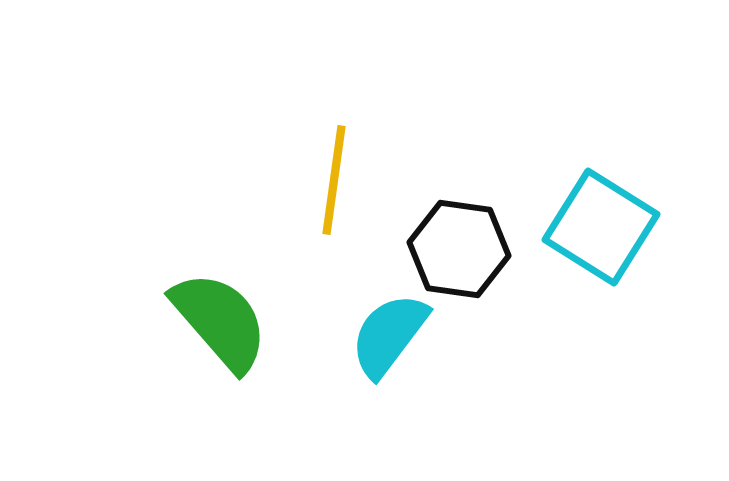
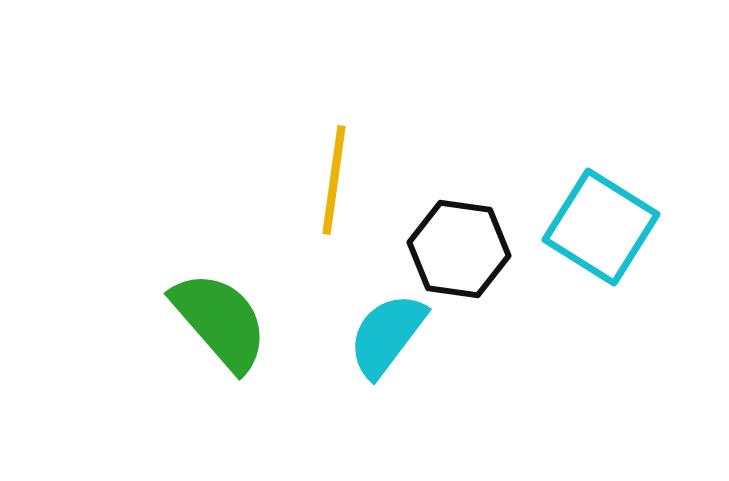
cyan semicircle: moved 2 px left
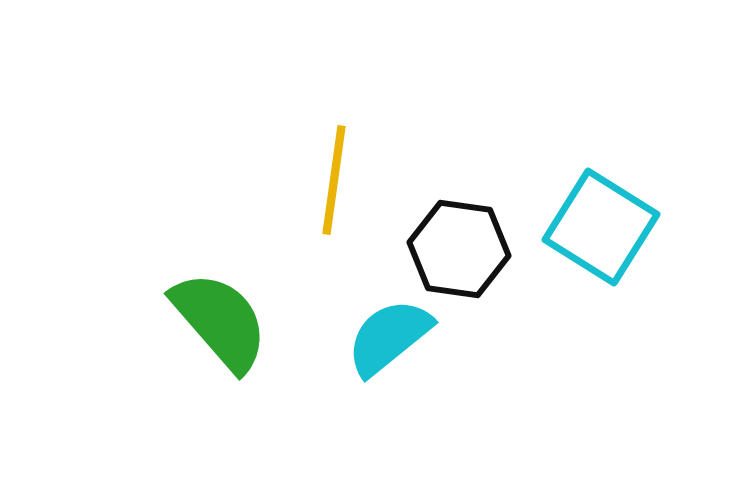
cyan semicircle: moved 2 px right, 2 px down; rotated 14 degrees clockwise
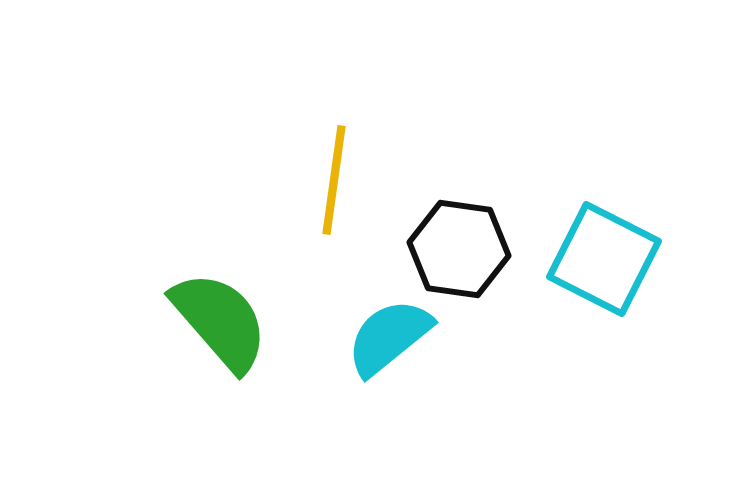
cyan square: moved 3 px right, 32 px down; rotated 5 degrees counterclockwise
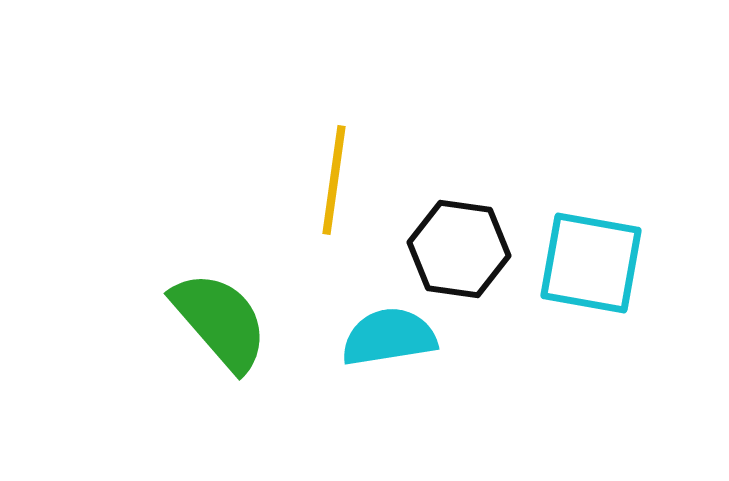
cyan square: moved 13 px left, 4 px down; rotated 17 degrees counterclockwise
cyan semicircle: rotated 30 degrees clockwise
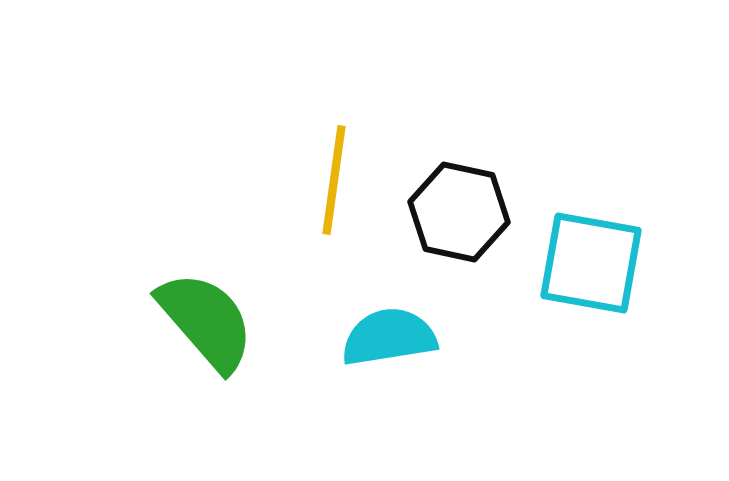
black hexagon: moved 37 px up; rotated 4 degrees clockwise
green semicircle: moved 14 px left
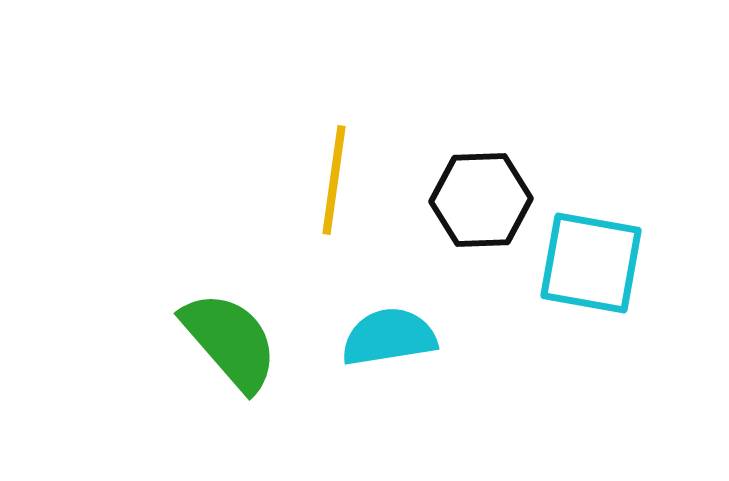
black hexagon: moved 22 px right, 12 px up; rotated 14 degrees counterclockwise
green semicircle: moved 24 px right, 20 px down
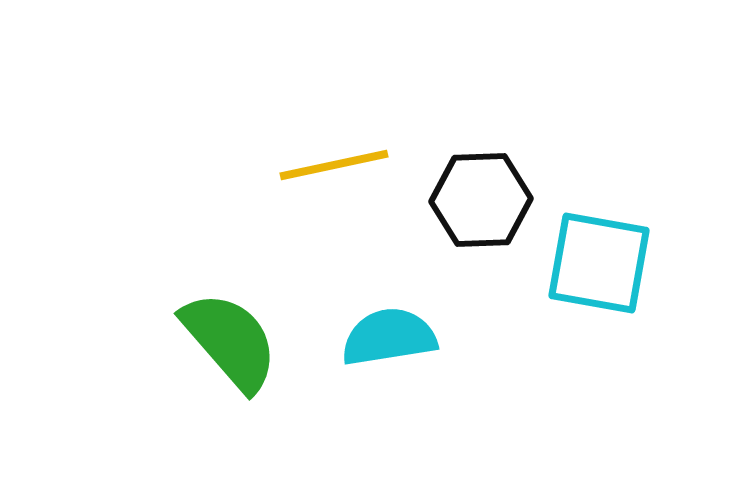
yellow line: moved 15 px up; rotated 70 degrees clockwise
cyan square: moved 8 px right
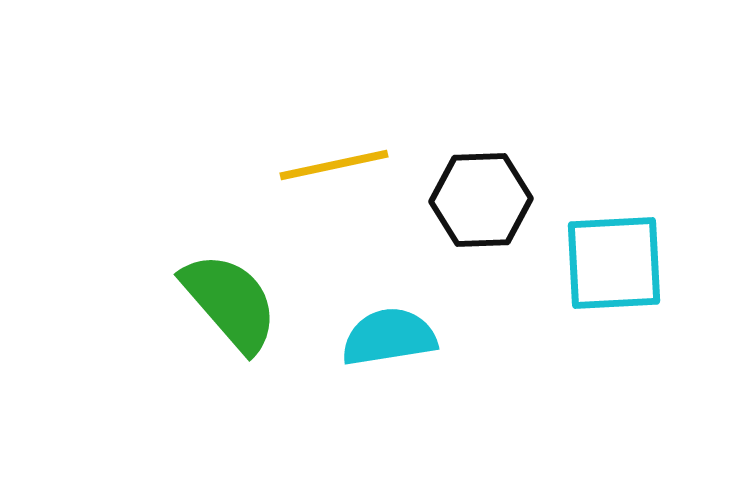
cyan square: moved 15 px right; rotated 13 degrees counterclockwise
green semicircle: moved 39 px up
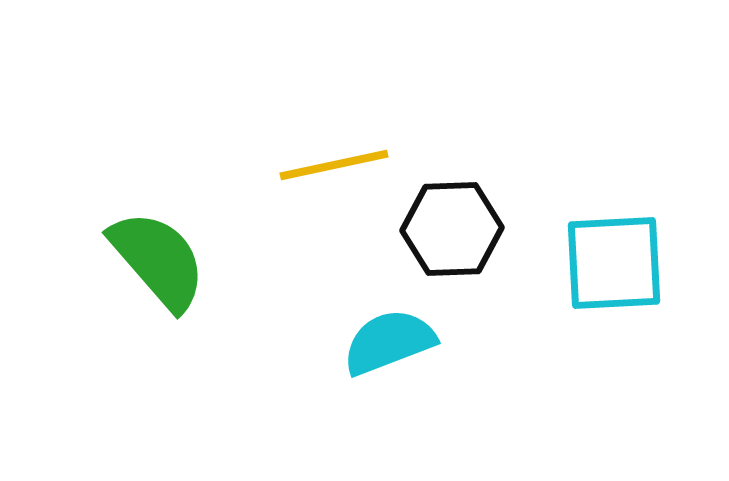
black hexagon: moved 29 px left, 29 px down
green semicircle: moved 72 px left, 42 px up
cyan semicircle: moved 5 px down; rotated 12 degrees counterclockwise
